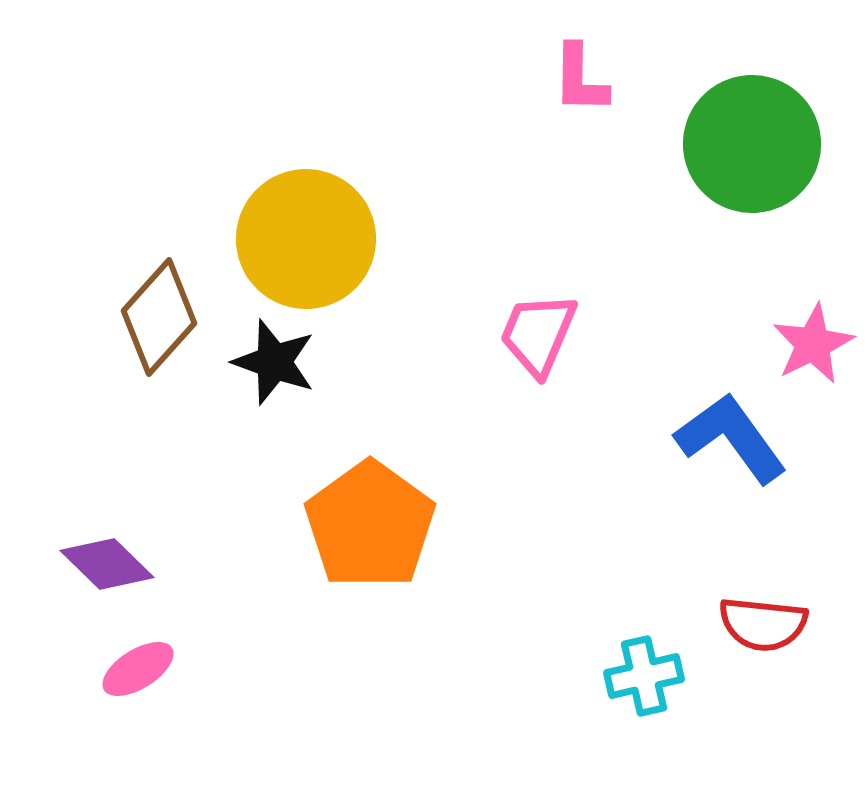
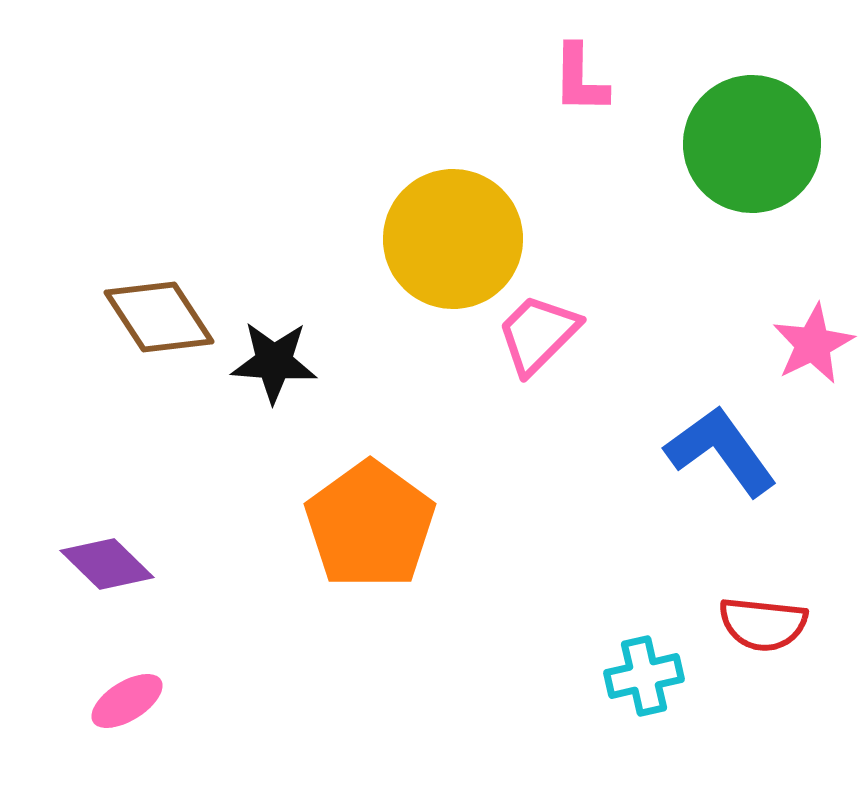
yellow circle: moved 147 px right
brown diamond: rotated 75 degrees counterclockwise
pink trapezoid: rotated 22 degrees clockwise
black star: rotated 16 degrees counterclockwise
blue L-shape: moved 10 px left, 13 px down
pink ellipse: moved 11 px left, 32 px down
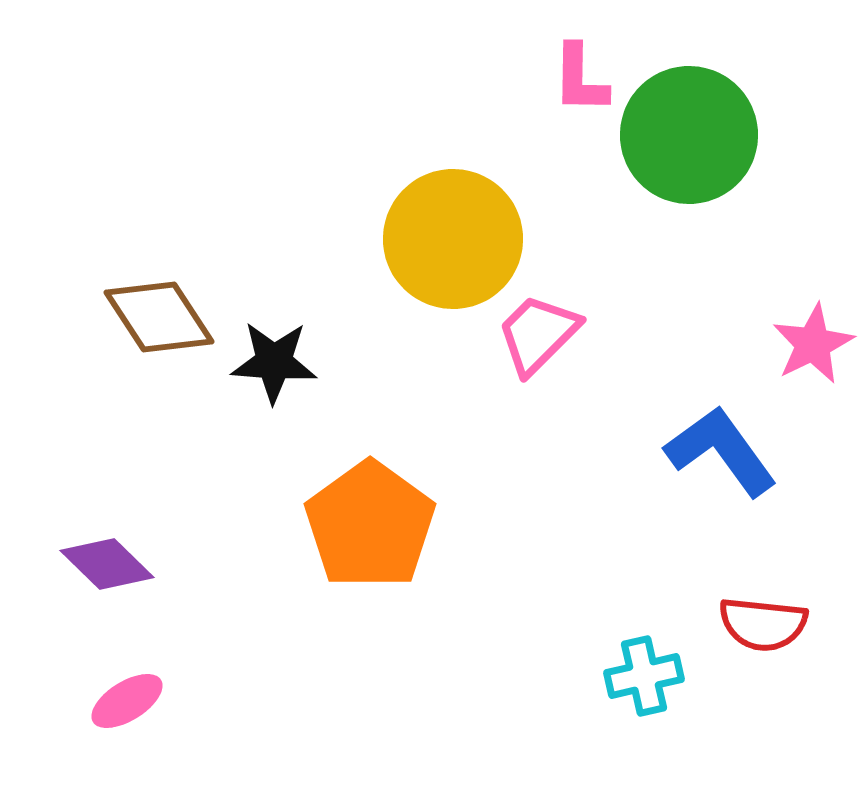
green circle: moved 63 px left, 9 px up
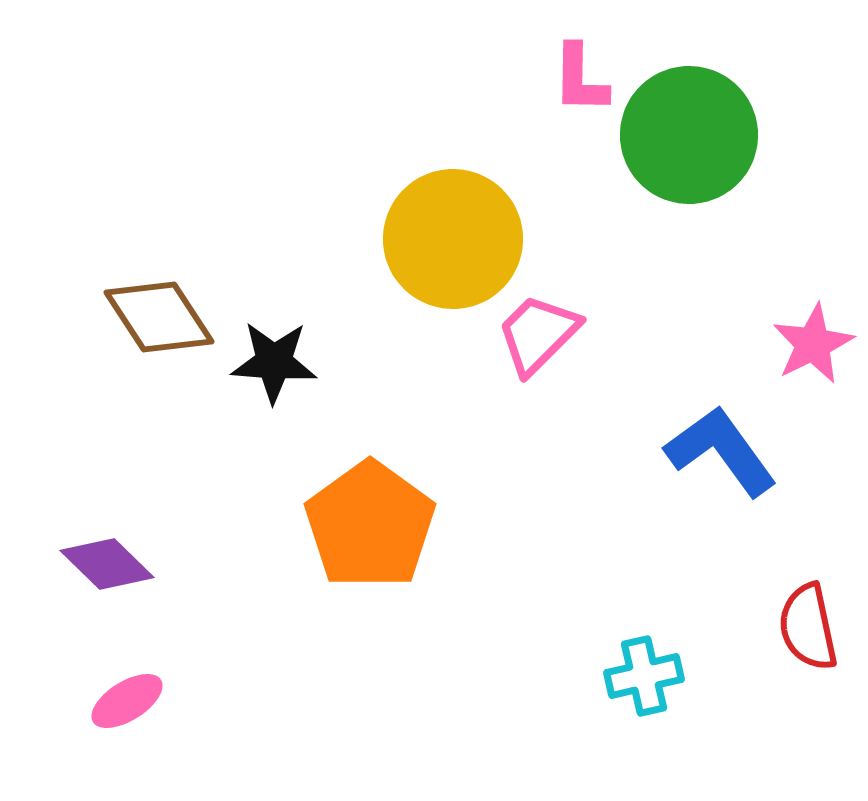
red semicircle: moved 45 px right, 3 px down; rotated 72 degrees clockwise
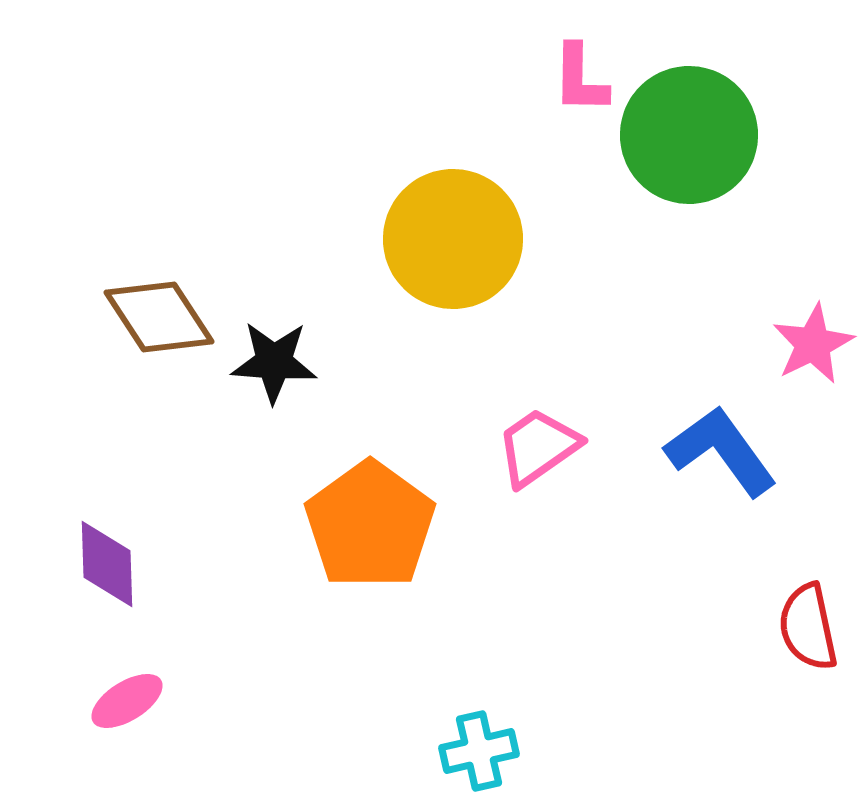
pink trapezoid: moved 113 px down; rotated 10 degrees clockwise
purple diamond: rotated 44 degrees clockwise
cyan cross: moved 165 px left, 75 px down
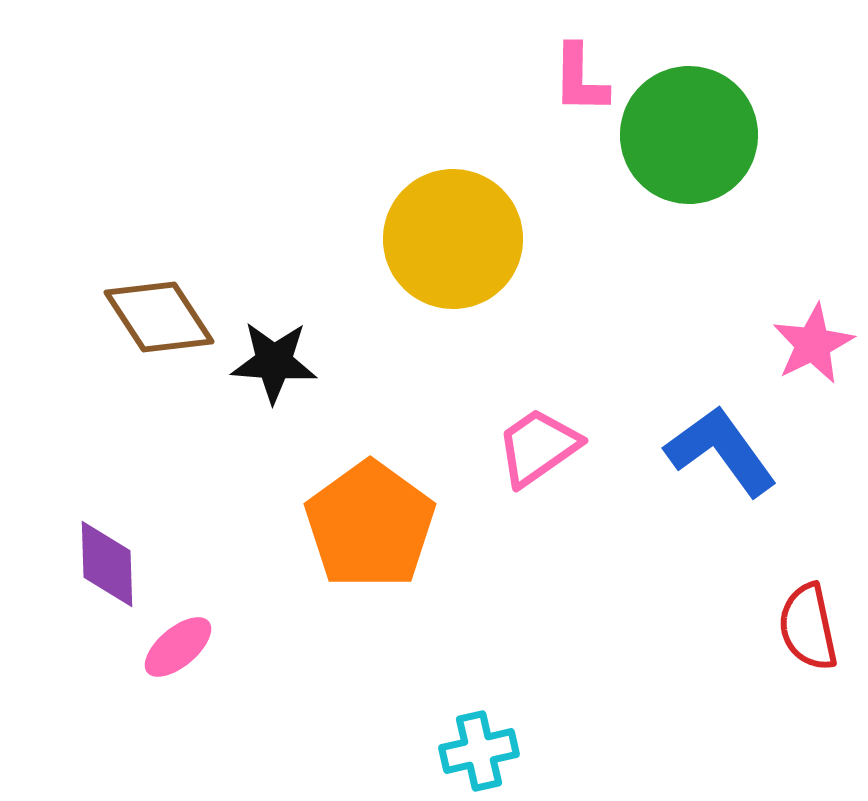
pink ellipse: moved 51 px right, 54 px up; rotated 8 degrees counterclockwise
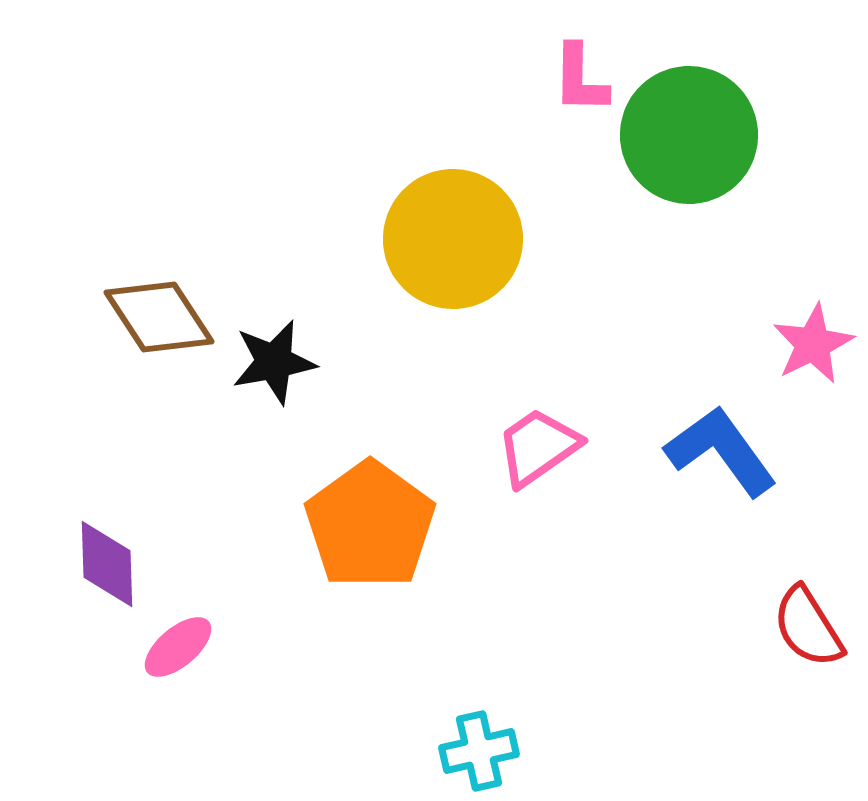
black star: rotated 14 degrees counterclockwise
red semicircle: rotated 20 degrees counterclockwise
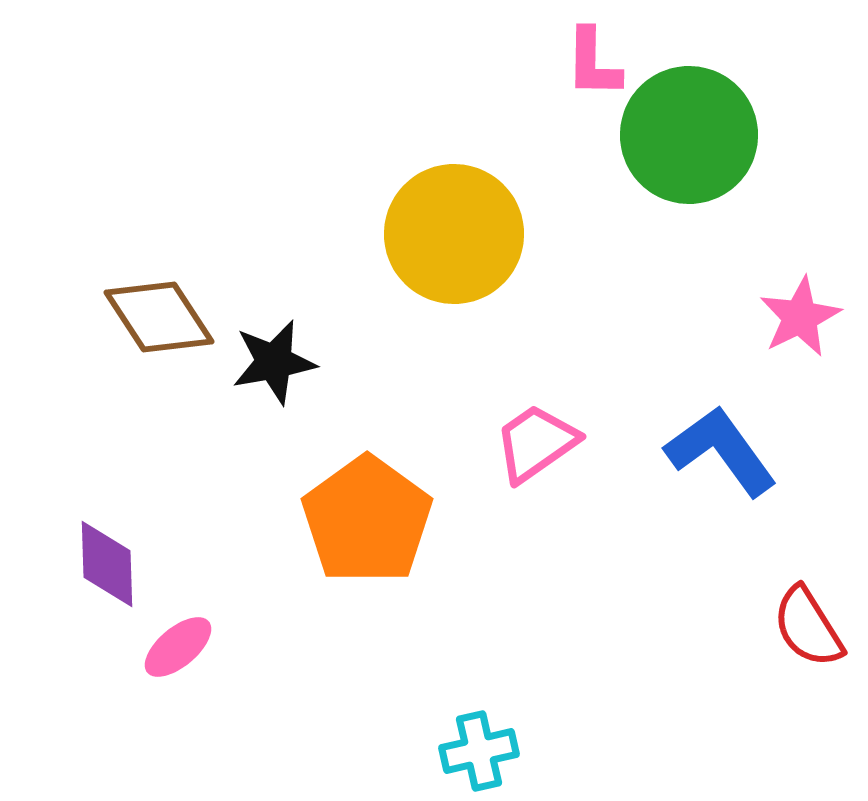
pink L-shape: moved 13 px right, 16 px up
yellow circle: moved 1 px right, 5 px up
pink star: moved 13 px left, 27 px up
pink trapezoid: moved 2 px left, 4 px up
orange pentagon: moved 3 px left, 5 px up
